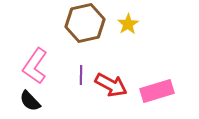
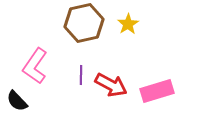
brown hexagon: moved 1 px left
black semicircle: moved 13 px left
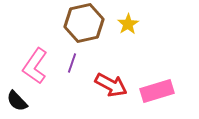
purple line: moved 9 px left, 12 px up; rotated 18 degrees clockwise
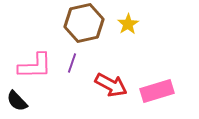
pink L-shape: rotated 126 degrees counterclockwise
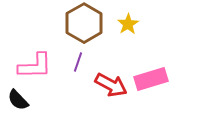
brown hexagon: rotated 18 degrees counterclockwise
purple line: moved 6 px right, 1 px up
pink rectangle: moved 6 px left, 12 px up
black semicircle: moved 1 px right, 1 px up
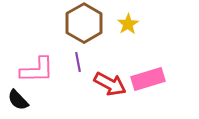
purple line: rotated 30 degrees counterclockwise
pink L-shape: moved 2 px right, 4 px down
pink rectangle: moved 3 px left
red arrow: moved 1 px left, 1 px up
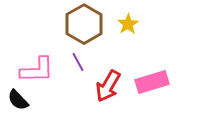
brown hexagon: moved 1 px down
purple line: rotated 18 degrees counterclockwise
pink rectangle: moved 4 px right, 3 px down
red arrow: moved 2 px left, 2 px down; rotated 92 degrees clockwise
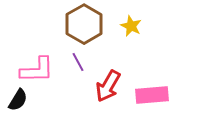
yellow star: moved 3 px right, 2 px down; rotated 15 degrees counterclockwise
pink rectangle: moved 13 px down; rotated 12 degrees clockwise
black semicircle: rotated 105 degrees counterclockwise
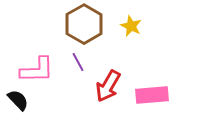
black semicircle: rotated 75 degrees counterclockwise
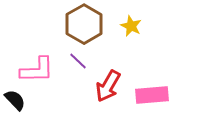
purple line: moved 1 px up; rotated 18 degrees counterclockwise
black semicircle: moved 3 px left
